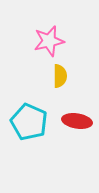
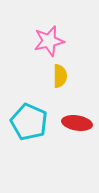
red ellipse: moved 2 px down
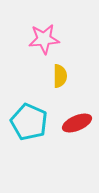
pink star: moved 5 px left, 2 px up; rotated 8 degrees clockwise
red ellipse: rotated 32 degrees counterclockwise
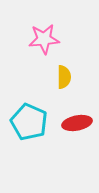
yellow semicircle: moved 4 px right, 1 px down
red ellipse: rotated 12 degrees clockwise
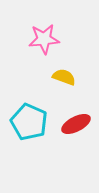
yellow semicircle: rotated 70 degrees counterclockwise
red ellipse: moved 1 px left, 1 px down; rotated 16 degrees counterclockwise
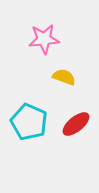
red ellipse: rotated 12 degrees counterclockwise
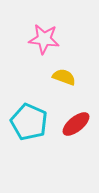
pink star: rotated 12 degrees clockwise
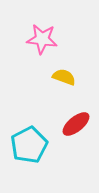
pink star: moved 2 px left
cyan pentagon: moved 23 px down; rotated 21 degrees clockwise
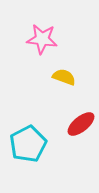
red ellipse: moved 5 px right
cyan pentagon: moved 1 px left, 1 px up
